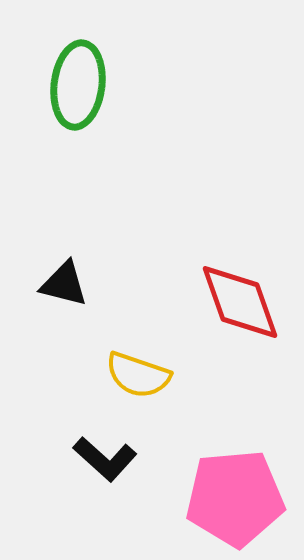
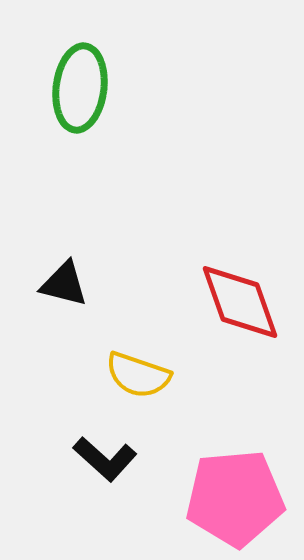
green ellipse: moved 2 px right, 3 px down
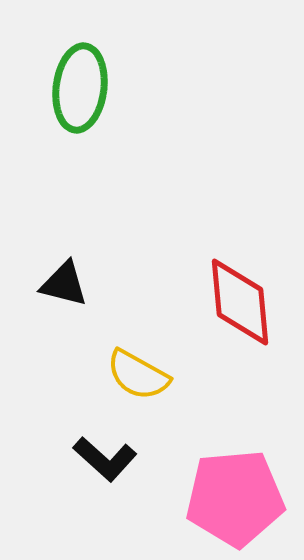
red diamond: rotated 14 degrees clockwise
yellow semicircle: rotated 10 degrees clockwise
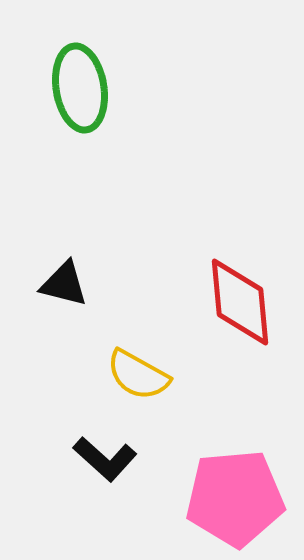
green ellipse: rotated 16 degrees counterclockwise
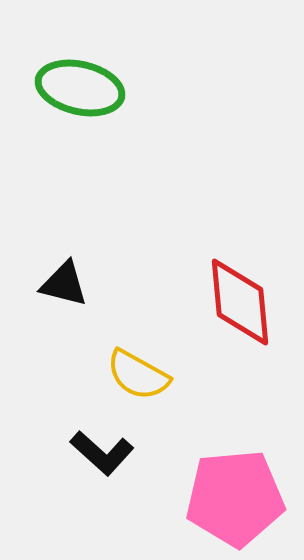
green ellipse: rotated 68 degrees counterclockwise
black L-shape: moved 3 px left, 6 px up
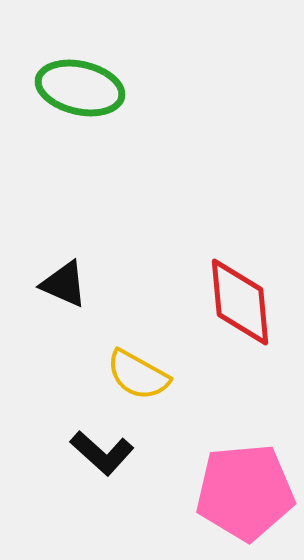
black triangle: rotated 10 degrees clockwise
pink pentagon: moved 10 px right, 6 px up
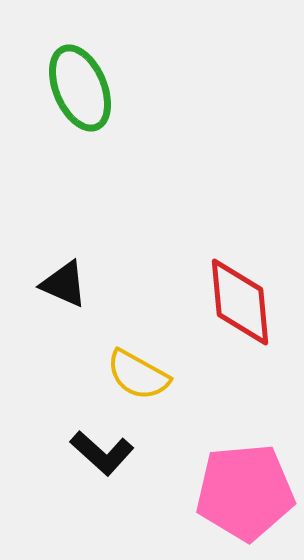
green ellipse: rotated 54 degrees clockwise
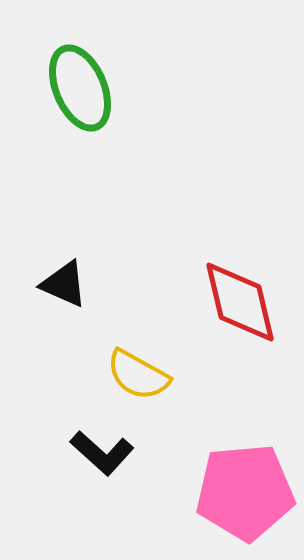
red diamond: rotated 8 degrees counterclockwise
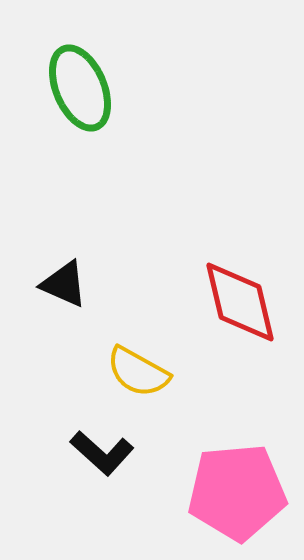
yellow semicircle: moved 3 px up
pink pentagon: moved 8 px left
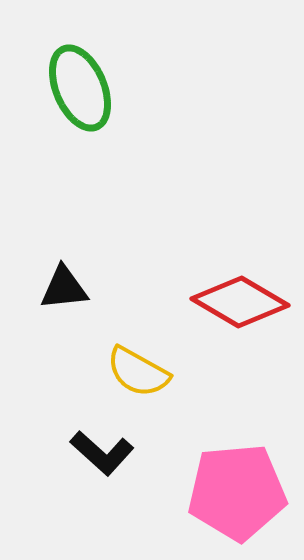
black triangle: moved 4 px down; rotated 30 degrees counterclockwise
red diamond: rotated 46 degrees counterclockwise
